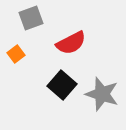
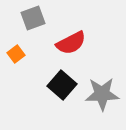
gray square: moved 2 px right
gray star: rotated 20 degrees counterclockwise
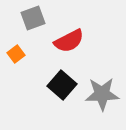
red semicircle: moved 2 px left, 2 px up
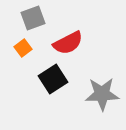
red semicircle: moved 1 px left, 2 px down
orange square: moved 7 px right, 6 px up
black square: moved 9 px left, 6 px up; rotated 16 degrees clockwise
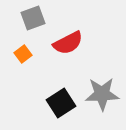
orange square: moved 6 px down
black square: moved 8 px right, 24 px down
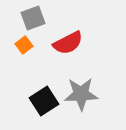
orange square: moved 1 px right, 9 px up
gray star: moved 21 px left
black square: moved 17 px left, 2 px up
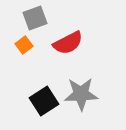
gray square: moved 2 px right
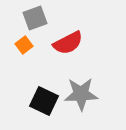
black square: rotated 32 degrees counterclockwise
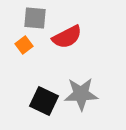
gray square: rotated 25 degrees clockwise
red semicircle: moved 1 px left, 6 px up
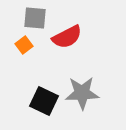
gray star: moved 1 px right, 1 px up
